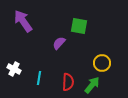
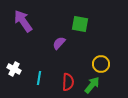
green square: moved 1 px right, 2 px up
yellow circle: moved 1 px left, 1 px down
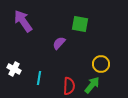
red semicircle: moved 1 px right, 4 px down
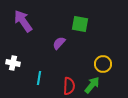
yellow circle: moved 2 px right
white cross: moved 1 px left, 6 px up; rotated 16 degrees counterclockwise
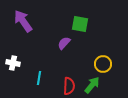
purple semicircle: moved 5 px right
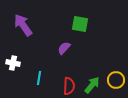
purple arrow: moved 4 px down
purple semicircle: moved 5 px down
yellow circle: moved 13 px right, 16 px down
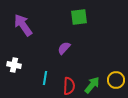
green square: moved 1 px left, 7 px up; rotated 18 degrees counterclockwise
white cross: moved 1 px right, 2 px down
cyan line: moved 6 px right
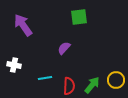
cyan line: rotated 72 degrees clockwise
